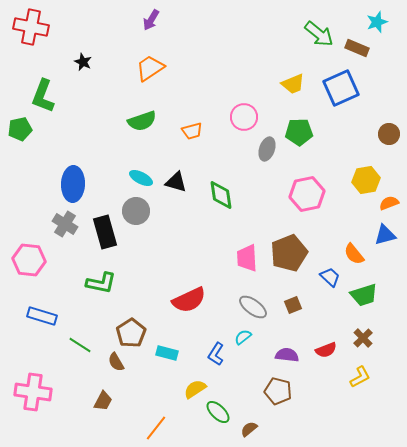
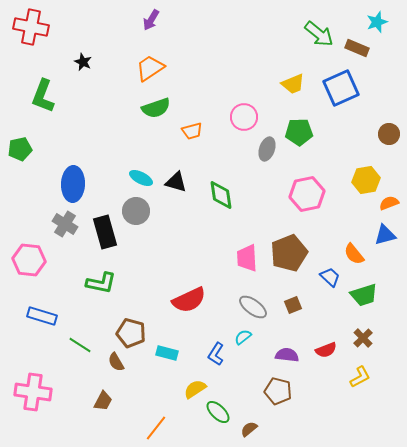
green semicircle at (142, 121): moved 14 px right, 13 px up
green pentagon at (20, 129): moved 20 px down
brown pentagon at (131, 333): rotated 24 degrees counterclockwise
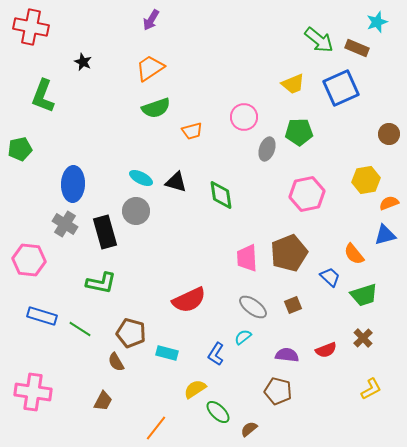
green arrow at (319, 34): moved 6 px down
green line at (80, 345): moved 16 px up
yellow L-shape at (360, 377): moved 11 px right, 12 px down
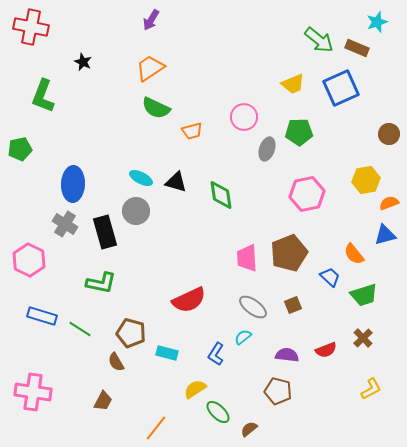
green semicircle at (156, 108): rotated 44 degrees clockwise
pink hexagon at (29, 260): rotated 20 degrees clockwise
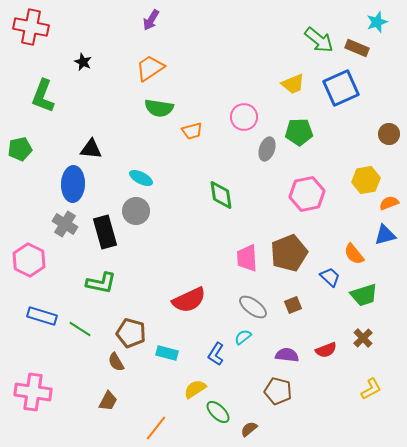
green semicircle at (156, 108): moved 3 px right; rotated 16 degrees counterclockwise
black triangle at (176, 182): moved 85 px left, 33 px up; rotated 10 degrees counterclockwise
brown trapezoid at (103, 401): moved 5 px right
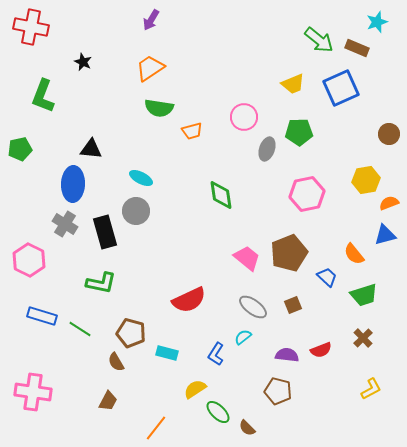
pink trapezoid at (247, 258): rotated 132 degrees clockwise
blue trapezoid at (330, 277): moved 3 px left
red semicircle at (326, 350): moved 5 px left
brown semicircle at (249, 429): moved 2 px left, 1 px up; rotated 96 degrees counterclockwise
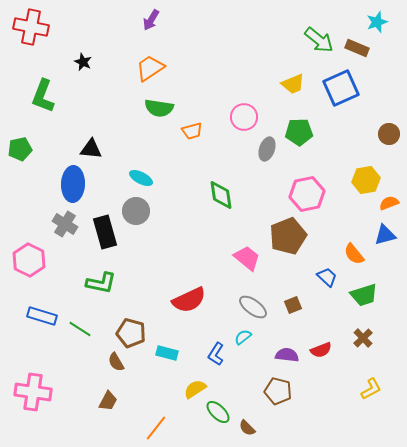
brown pentagon at (289, 253): moved 1 px left, 17 px up
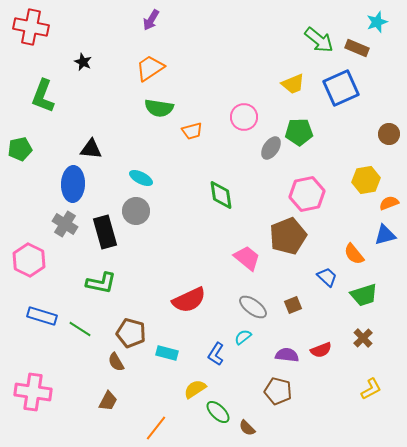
gray ellipse at (267, 149): moved 4 px right, 1 px up; rotated 15 degrees clockwise
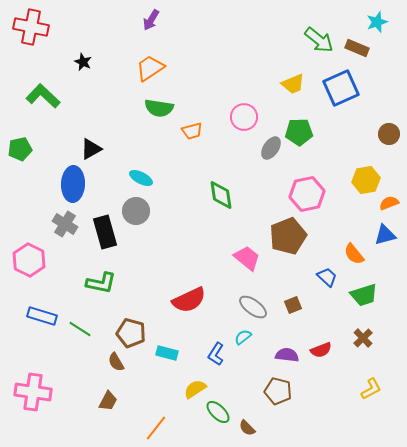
green L-shape at (43, 96): rotated 112 degrees clockwise
black triangle at (91, 149): rotated 35 degrees counterclockwise
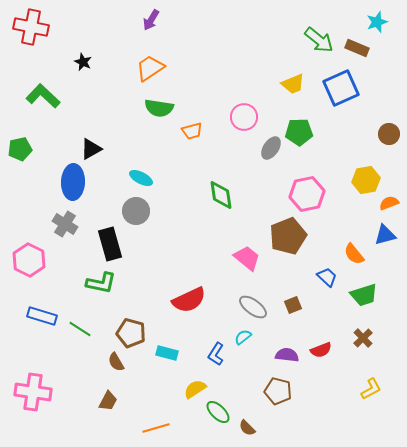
blue ellipse at (73, 184): moved 2 px up
black rectangle at (105, 232): moved 5 px right, 12 px down
orange line at (156, 428): rotated 36 degrees clockwise
